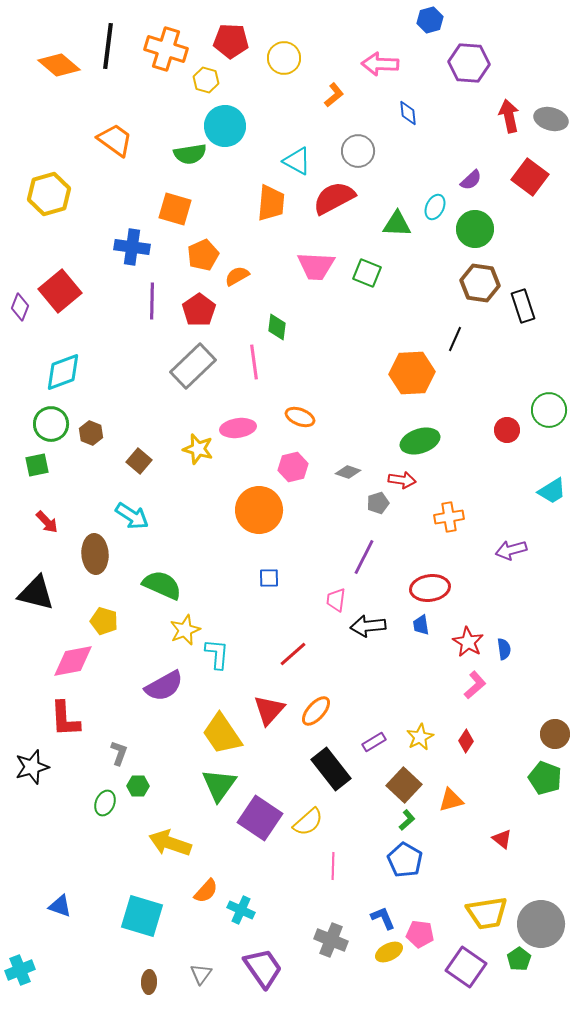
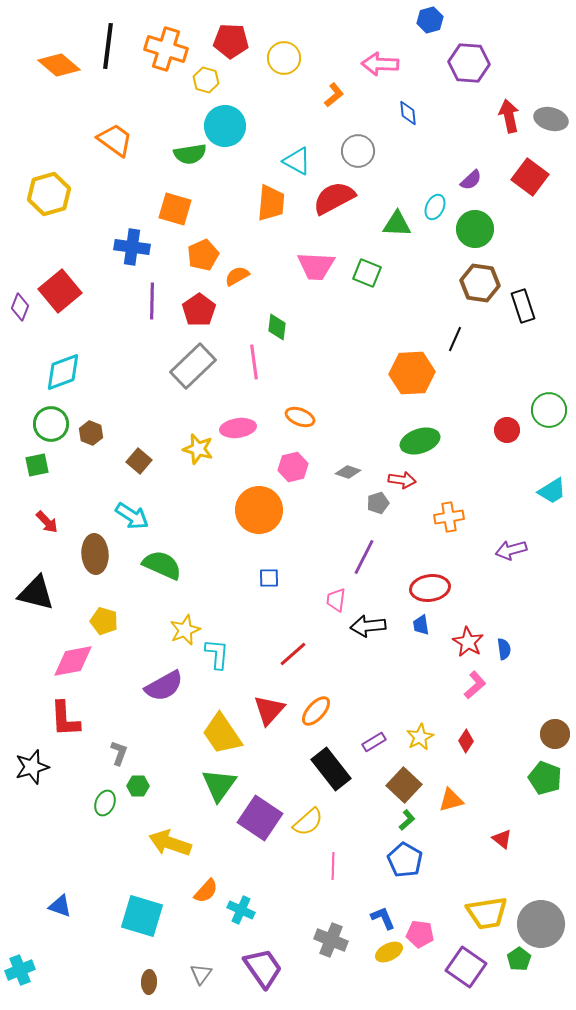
green semicircle at (162, 585): moved 20 px up
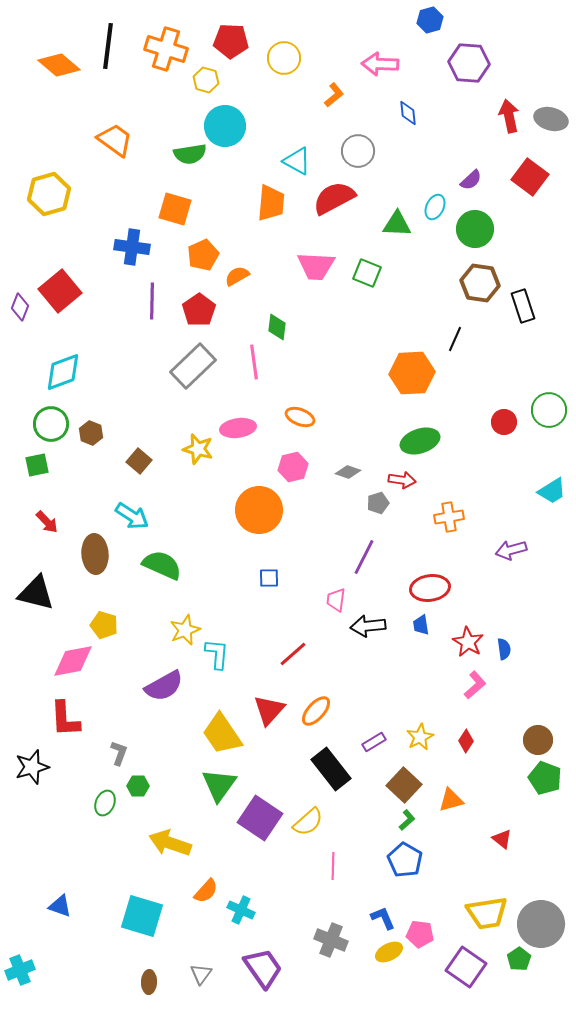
red circle at (507, 430): moved 3 px left, 8 px up
yellow pentagon at (104, 621): moved 4 px down
brown circle at (555, 734): moved 17 px left, 6 px down
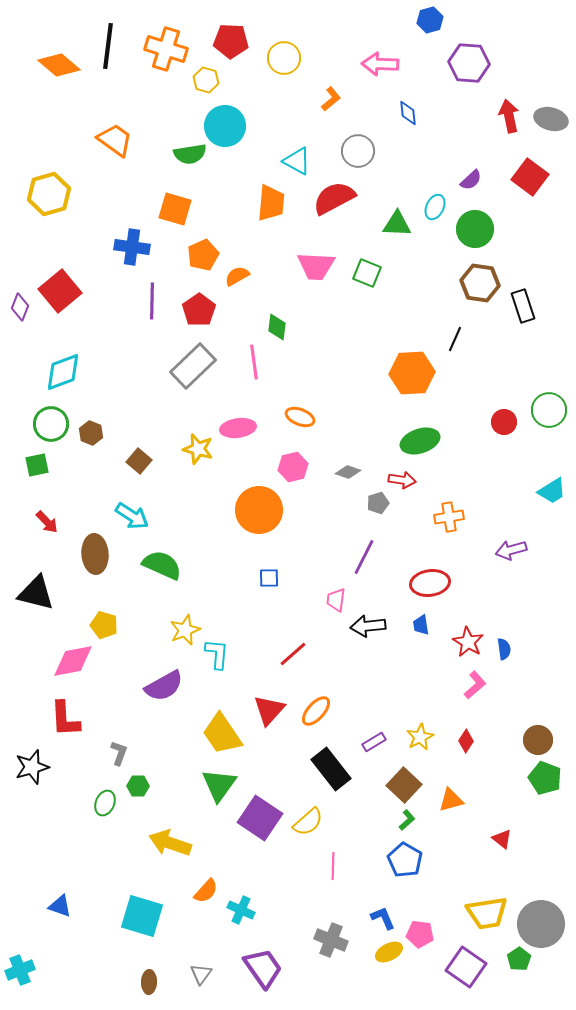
orange L-shape at (334, 95): moved 3 px left, 4 px down
red ellipse at (430, 588): moved 5 px up
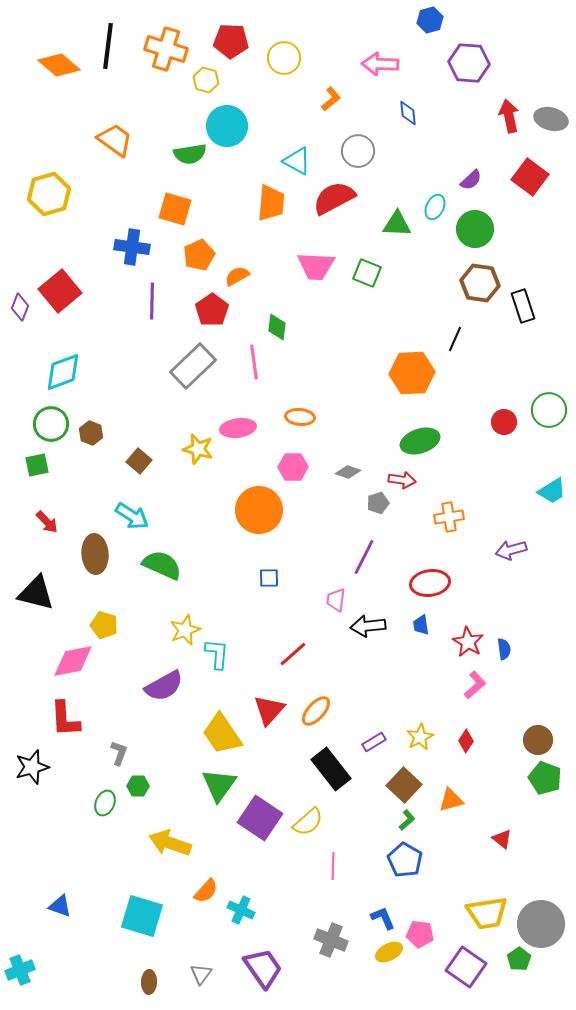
cyan circle at (225, 126): moved 2 px right
orange pentagon at (203, 255): moved 4 px left
red pentagon at (199, 310): moved 13 px right
orange ellipse at (300, 417): rotated 16 degrees counterclockwise
pink hexagon at (293, 467): rotated 12 degrees clockwise
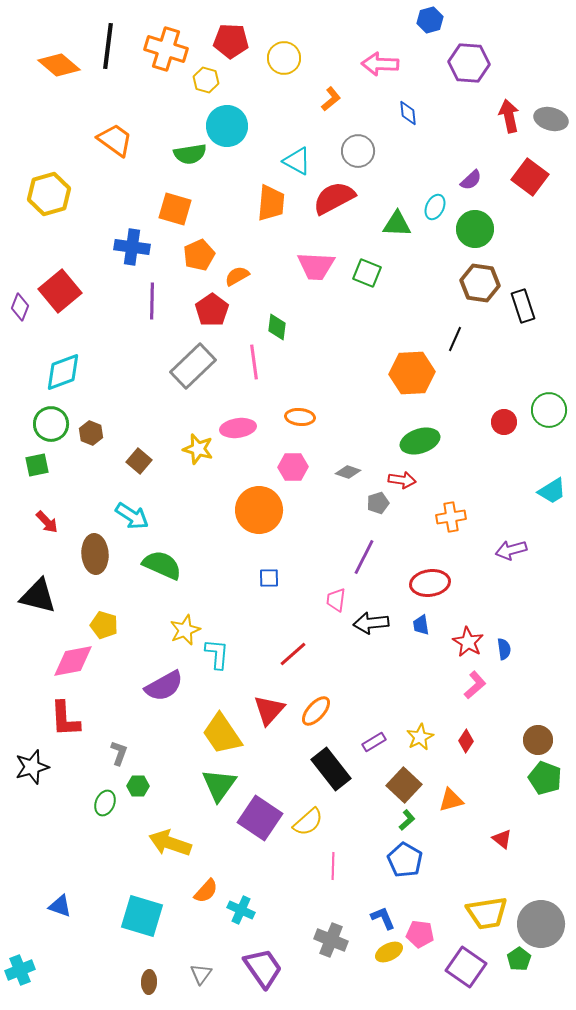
orange cross at (449, 517): moved 2 px right
black triangle at (36, 593): moved 2 px right, 3 px down
black arrow at (368, 626): moved 3 px right, 3 px up
